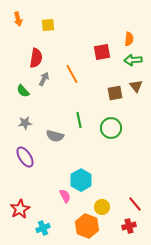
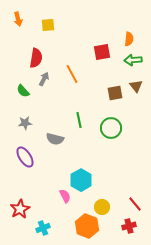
gray semicircle: moved 3 px down
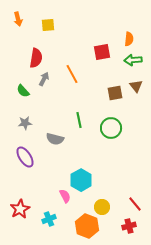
cyan cross: moved 6 px right, 9 px up
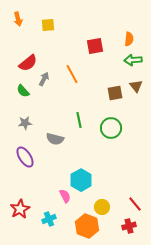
red square: moved 7 px left, 6 px up
red semicircle: moved 8 px left, 5 px down; rotated 42 degrees clockwise
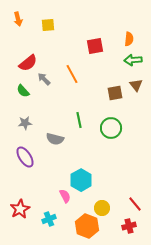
gray arrow: rotated 72 degrees counterclockwise
brown triangle: moved 1 px up
yellow circle: moved 1 px down
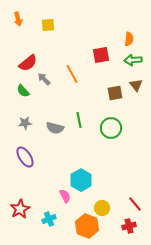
red square: moved 6 px right, 9 px down
gray semicircle: moved 11 px up
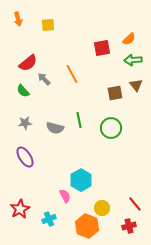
orange semicircle: rotated 40 degrees clockwise
red square: moved 1 px right, 7 px up
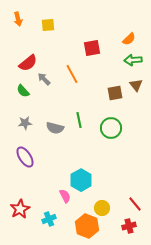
red square: moved 10 px left
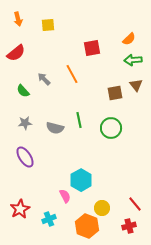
red semicircle: moved 12 px left, 10 px up
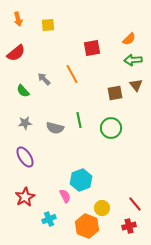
cyan hexagon: rotated 10 degrees clockwise
red star: moved 5 px right, 12 px up
